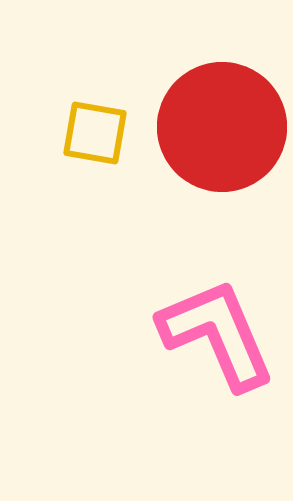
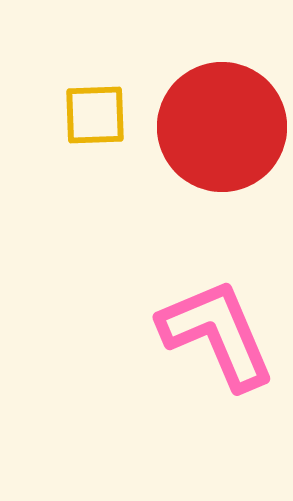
yellow square: moved 18 px up; rotated 12 degrees counterclockwise
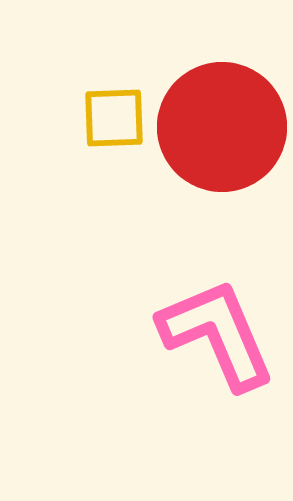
yellow square: moved 19 px right, 3 px down
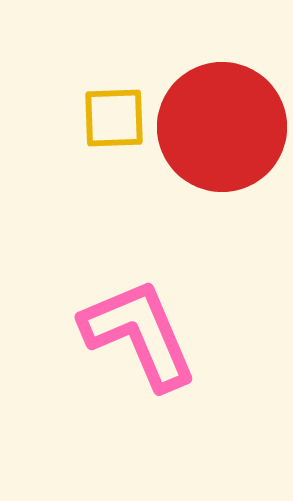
pink L-shape: moved 78 px left
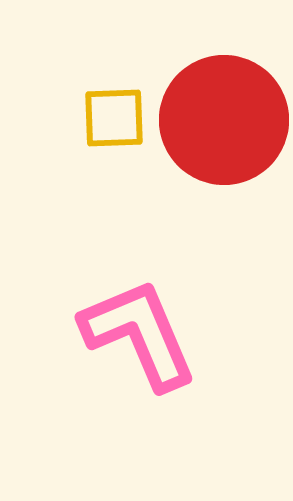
red circle: moved 2 px right, 7 px up
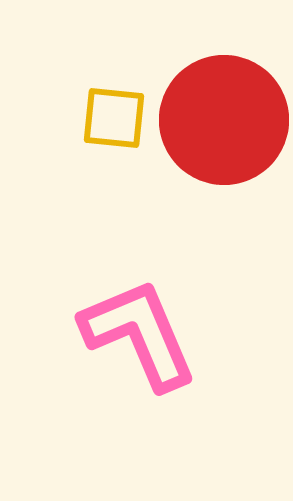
yellow square: rotated 8 degrees clockwise
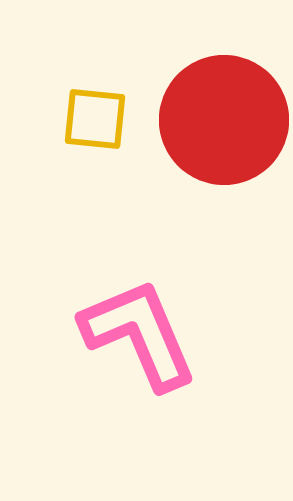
yellow square: moved 19 px left, 1 px down
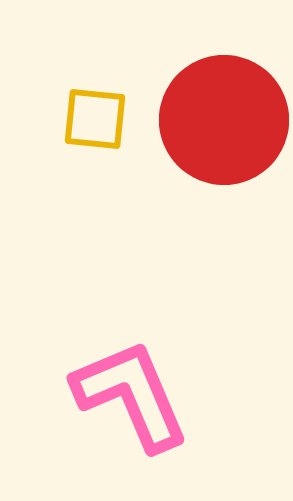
pink L-shape: moved 8 px left, 61 px down
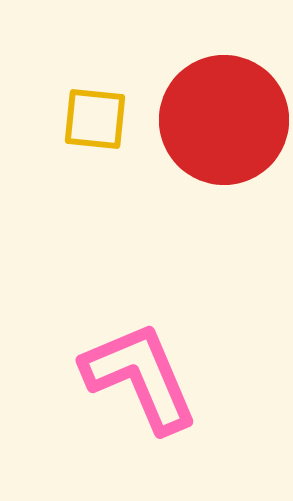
pink L-shape: moved 9 px right, 18 px up
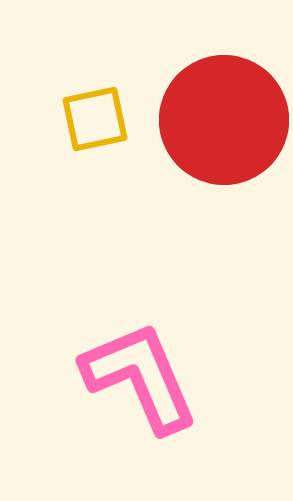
yellow square: rotated 18 degrees counterclockwise
